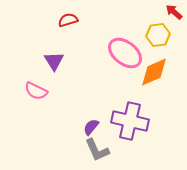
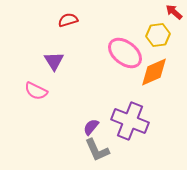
purple cross: rotated 9 degrees clockwise
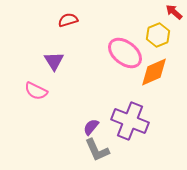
yellow hexagon: rotated 15 degrees counterclockwise
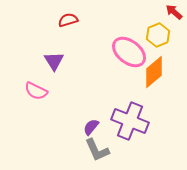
pink ellipse: moved 4 px right, 1 px up
orange diamond: rotated 16 degrees counterclockwise
